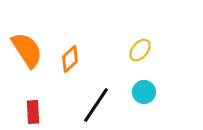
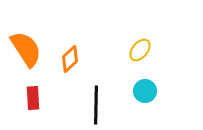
orange semicircle: moved 1 px left, 1 px up
cyan circle: moved 1 px right, 1 px up
black line: rotated 33 degrees counterclockwise
red rectangle: moved 14 px up
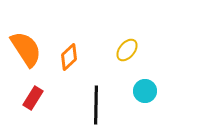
yellow ellipse: moved 13 px left
orange diamond: moved 1 px left, 2 px up
red rectangle: rotated 35 degrees clockwise
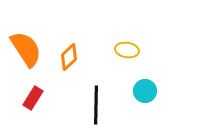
yellow ellipse: rotated 60 degrees clockwise
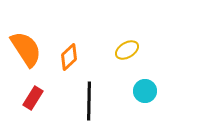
yellow ellipse: rotated 40 degrees counterclockwise
black line: moved 7 px left, 4 px up
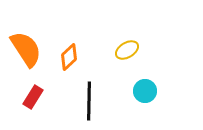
red rectangle: moved 1 px up
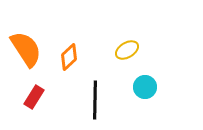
cyan circle: moved 4 px up
red rectangle: moved 1 px right
black line: moved 6 px right, 1 px up
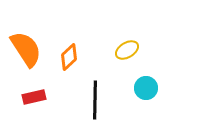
cyan circle: moved 1 px right, 1 px down
red rectangle: rotated 45 degrees clockwise
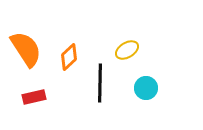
black line: moved 5 px right, 17 px up
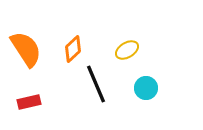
orange diamond: moved 4 px right, 8 px up
black line: moved 4 px left, 1 px down; rotated 24 degrees counterclockwise
red rectangle: moved 5 px left, 5 px down
